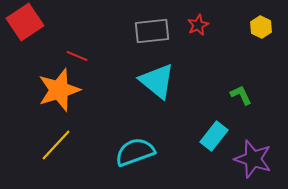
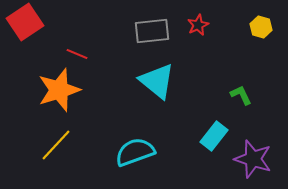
yellow hexagon: rotated 10 degrees counterclockwise
red line: moved 2 px up
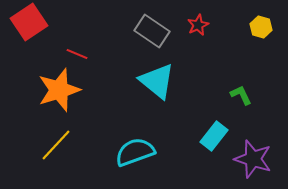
red square: moved 4 px right
gray rectangle: rotated 40 degrees clockwise
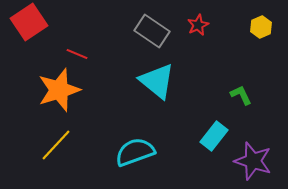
yellow hexagon: rotated 20 degrees clockwise
purple star: moved 2 px down
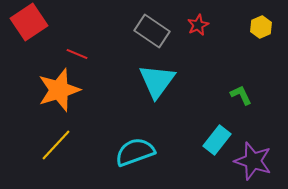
cyan triangle: rotated 27 degrees clockwise
cyan rectangle: moved 3 px right, 4 px down
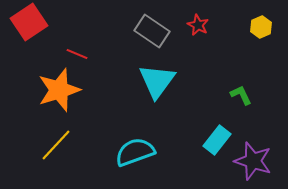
red star: rotated 20 degrees counterclockwise
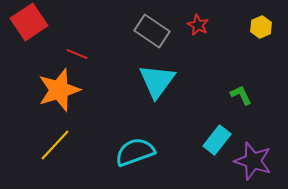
yellow line: moved 1 px left
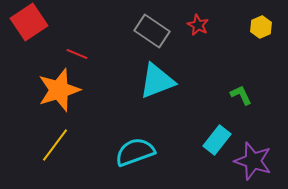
cyan triangle: rotated 33 degrees clockwise
yellow line: rotated 6 degrees counterclockwise
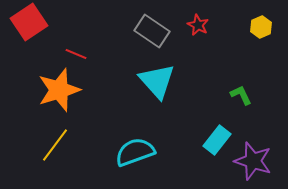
red line: moved 1 px left
cyan triangle: rotated 51 degrees counterclockwise
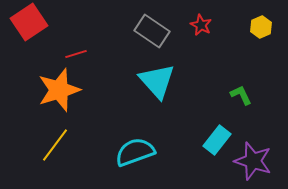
red star: moved 3 px right
red line: rotated 40 degrees counterclockwise
